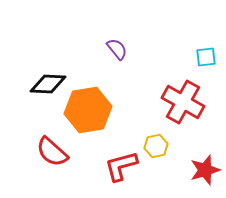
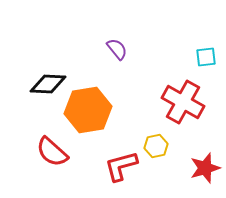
red star: moved 2 px up
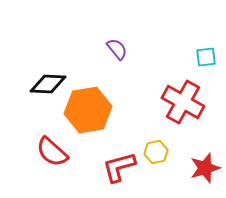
yellow hexagon: moved 6 px down
red L-shape: moved 2 px left, 1 px down
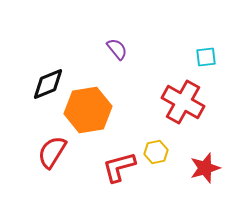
black diamond: rotated 24 degrees counterclockwise
red semicircle: rotated 80 degrees clockwise
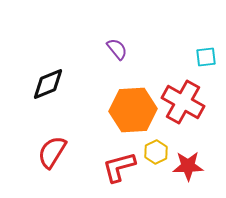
orange hexagon: moved 45 px right; rotated 6 degrees clockwise
yellow hexagon: rotated 15 degrees counterclockwise
red star: moved 17 px left, 2 px up; rotated 16 degrees clockwise
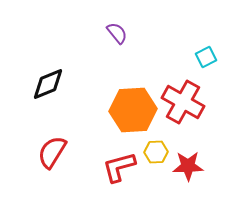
purple semicircle: moved 16 px up
cyan square: rotated 20 degrees counterclockwise
yellow hexagon: rotated 25 degrees clockwise
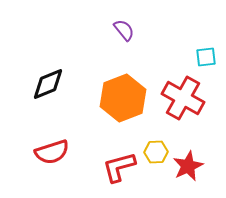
purple semicircle: moved 7 px right, 3 px up
cyan square: rotated 20 degrees clockwise
red cross: moved 4 px up
orange hexagon: moved 10 px left, 12 px up; rotated 18 degrees counterclockwise
red semicircle: rotated 140 degrees counterclockwise
red star: rotated 24 degrees counterclockwise
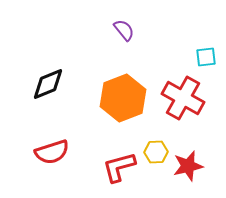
red star: rotated 12 degrees clockwise
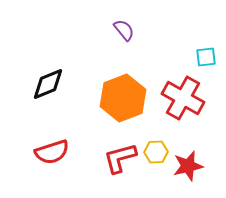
red L-shape: moved 1 px right, 9 px up
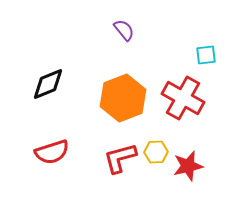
cyan square: moved 2 px up
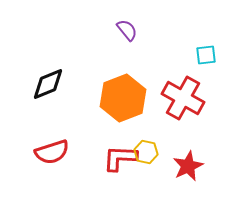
purple semicircle: moved 3 px right
yellow hexagon: moved 10 px left; rotated 15 degrees clockwise
red L-shape: rotated 18 degrees clockwise
red star: rotated 12 degrees counterclockwise
